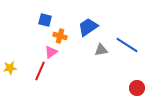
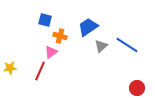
gray triangle: moved 4 px up; rotated 32 degrees counterclockwise
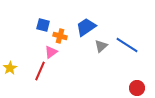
blue square: moved 2 px left, 5 px down
blue trapezoid: moved 2 px left
yellow star: rotated 24 degrees counterclockwise
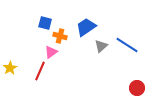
blue square: moved 2 px right, 2 px up
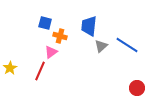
blue trapezoid: moved 3 px right, 1 px up; rotated 50 degrees counterclockwise
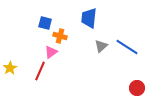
blue trapezoid: moved 8 px up
blue line: moved 2 px down
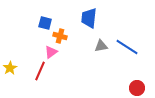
gray triangle: rotated 32 degrees clockwise
